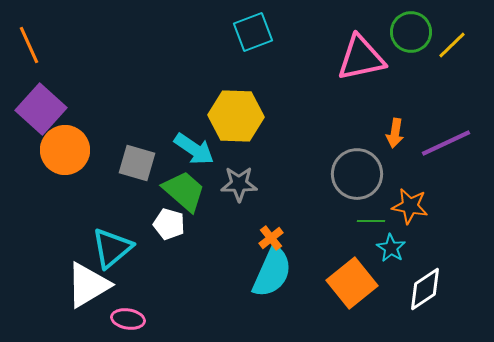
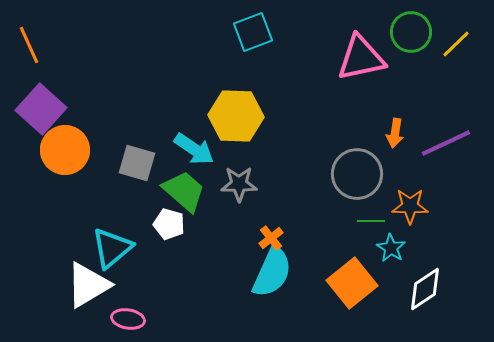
yellow line: moved 4 px right, 1 px up
orange star: rotated 9 degrees counterclockwise
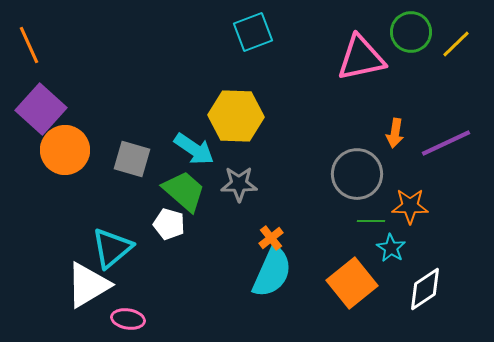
gray square: moved 5 px left, 4 px up
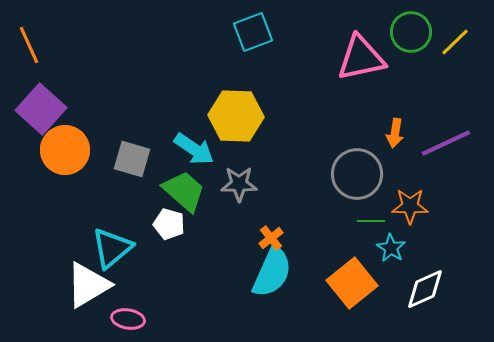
yellow line: moved 1 px left, 2 px up
white diamond: rotated 9 degrees clockwise
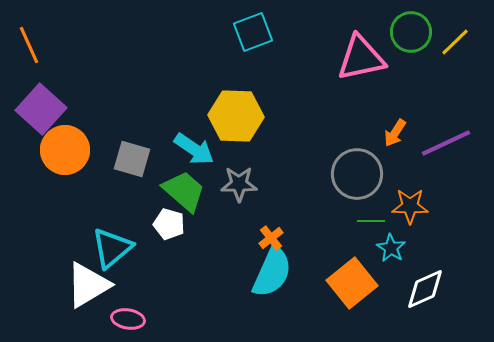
orange arrow: rotated 24 degrees clockwise
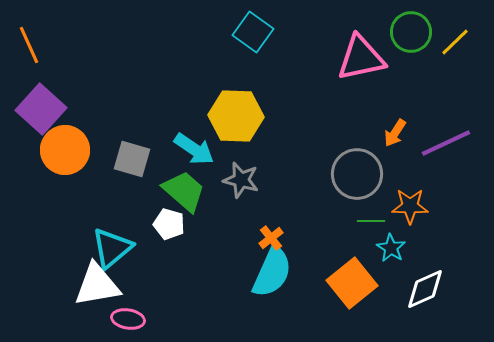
cyan square: rotated 33 degrees counterclockwise
gray star: moved 2 px right, 4 px up; rotated 15 degrees clockwise
white triangle: moved 9 px right; rotated 21 degrees clockwise
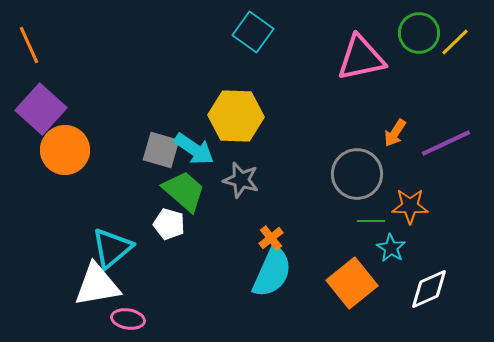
green circle: moved 8 px right, 1 px down
gray square: moved 29 px right, 9 px up
white diamond: moved 4 px right
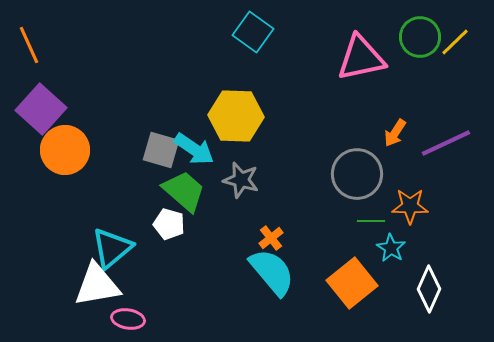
green circle: moved 1 px right, 4 px down
cyan semicircle: rotated 64 degrees counterclockwise
white diamond: rotated 42 degrees counterclockwise
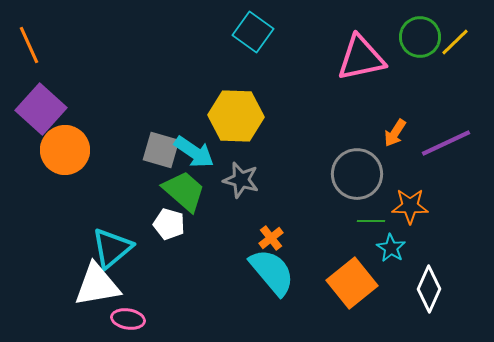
cyan arrow: moved 3 px down
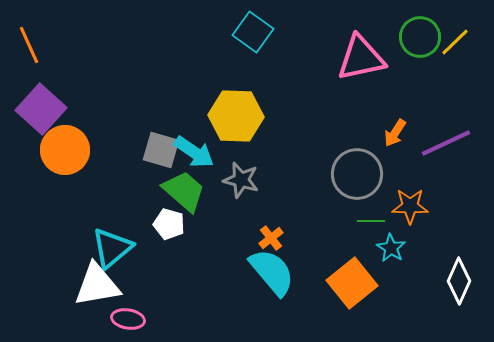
white diamond: moved 30 px right, 8 px up
